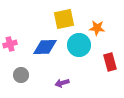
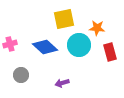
blue diamond: rotated 45 degrees clockwise
red rectangle: moved 10 px up
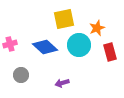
orange star: rotated 28 degrees counterclockwise
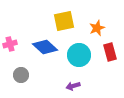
yellow square: moved 2 px down
cyan circle: moved 10 px down
purple arrow: moved 11 px right, 3 px down
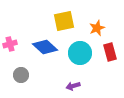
cyan circle: moved 1 px right, 2 px up
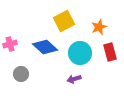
yellow square: rotated 15 degrees counterclockwise
orange star: moved 2 px right, 1 px up
gray circle: moved 1 px up
purple arrow: moved 1 px right, 7 px up
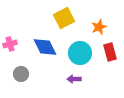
yellow square: moved 3 px up
blue diamond: rotated 20 degrees clockwise
purple arrow: rotated 16 degrees clockwise
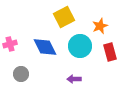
yellow square: moved 1 px up
orange star: moved 1 px right, 1 px up
cyan circle: moved 7 px up
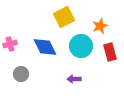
cyan circle: moved 1 px right
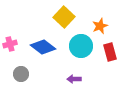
yellow square: rotated 20 degrees counterclockwise
blue diamond: moved 2 px left; rotated 25 degrees counterclockwise
